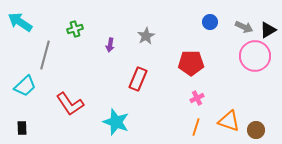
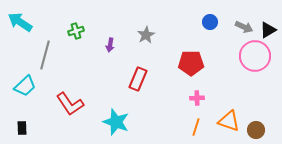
green cross: moved 1 px right, 2 px down
gray star: moved 1 px up
pink cross: rotated 24 degrees clockwise
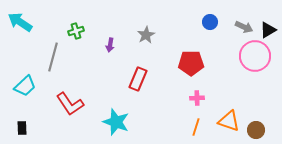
gray line: moved 8 px right, 2 px down
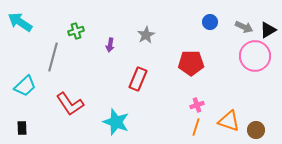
pink cross: moved 7 px down; rotated 16 degrees counterclockwise
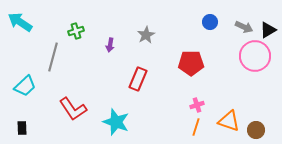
red L-shape: moved 3 px right, 5 px down
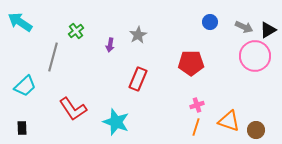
green cross: rotated 21 degrees counterclockwise
gray star: moved 8 px left
